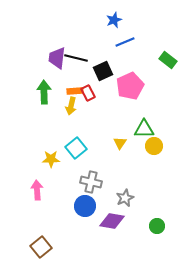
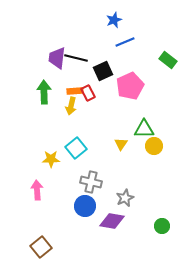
yellow triangle: moved 1 px right, 1 px down
green circle: moved 5 px right
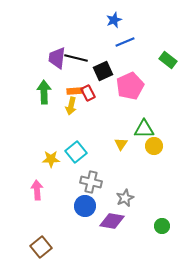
cyan square: moved 4 px down
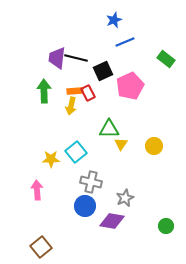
green rectangle: moved 2 px left, 1 px up
green arrow: moved 1 px up
green triangle: moved 35 px left
green circle: moved 4 px right
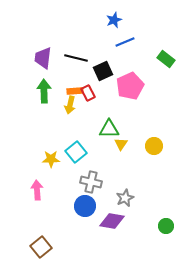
purple trapezoid: moved 14 px left
yellow arrow: moved 1 px left, 1 px up
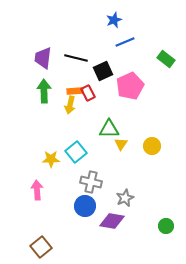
yellow circle: moved 2 px left
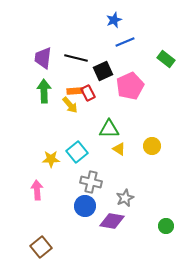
yellow arrow: rotated 54 degrees counterclockwise
yellow triangle: moved 2 px left, 5 px down; rotated 32 degrees counterclockwise
cyan square: moved 1 px right
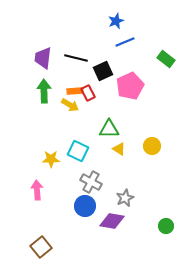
blue star: moved 2 px right, 1 px down
yellow arrow: rotated 18 degrees counterclockwise
cyan square: moved 1 px right, 1 px up; rotated 25 degrees counterclockwise
gray cross: rotated 15 degrees clockwise
